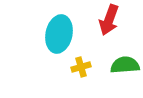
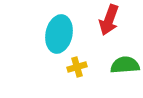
yellow cross: moved 4 px left
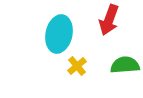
yellow cross: moved 1 px up; rotated 24 degrees counterclockwise
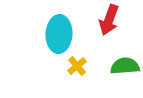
cyan ellipse: rotated 9 degrees counterclockwise
green semicircle: moved 1 px down
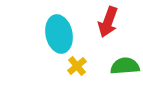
red arrow: moved 1 px left, 2 px down
cyan ellipse: rotated 15 degrees counterclockwise
